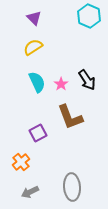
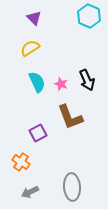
yellow semicircle: moved 3 px left, 1 px down
black arrow: rotated 10 degrees clockwise
pink star: rotated 16 degrees counterclockwise
orange cross: rotated 18 degrees counterclockwise
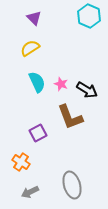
black arrow: moved 10 px down; rotated 35 degrees counterclockwise
gray ellipse: moved 2 px up; rotated 12 degrees counterclockwise
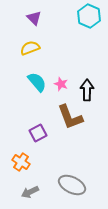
yellow semicircle: rotated 12 degrees clockwise
cyan semicircle: rotated 15 degrees counterclockwise
black arrow: rotated 120 degrees counterclockwise
gray ellipse: rotated 48 degrees counterclockwise
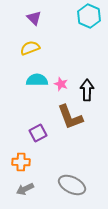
cyan semicircle: moved 2 px up; rotated 50 degrees counterclockwise
orange cross: rotated 30 degrees counterclockwise
gray arrow: moved 5 px left, 3 px up
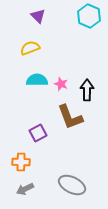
purple triangle: moved 4 px right, 2 px up
